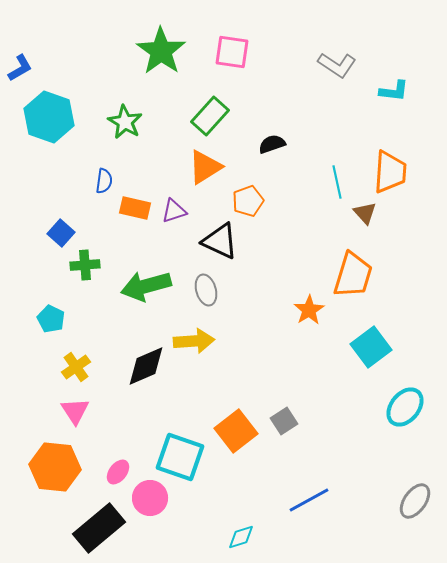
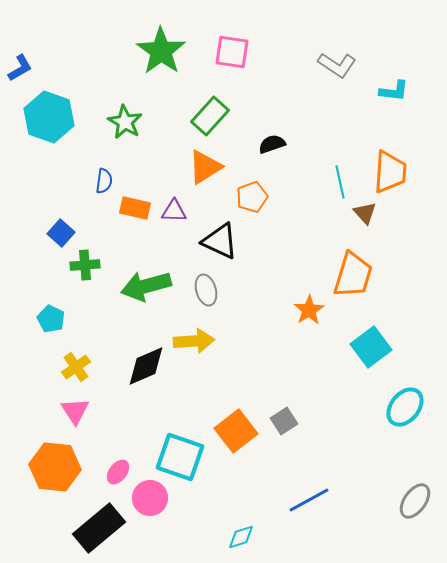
cyan line at (337, 182): moved 3 px right
orange pentagon at (248, 201): moved 4 px right, 4 px up
purple triangle at (174, 211): rotated 20 degrees clockwise
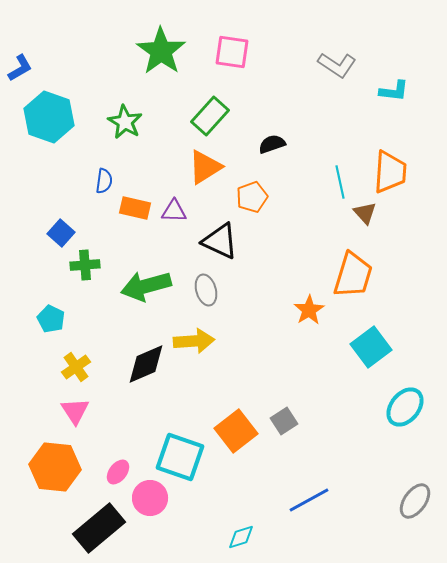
black diamond at (146, 366): moved 2 px up
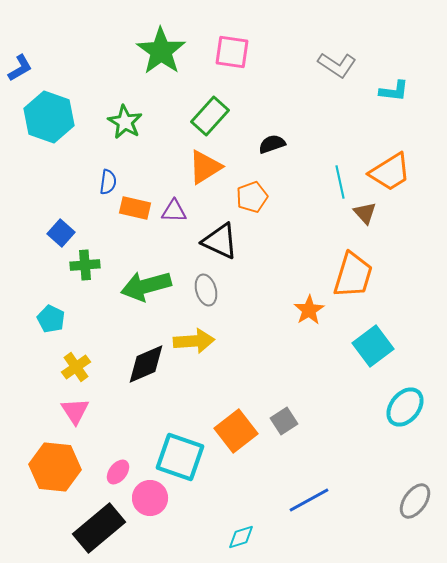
orange trapezoid at (390, 172): rotated 54 degrees clockwise
blue semicircle at (104, 181): moved 4 px right, 1 px down
cyan square at (371, 347): moved 2 px right, 1 px up
